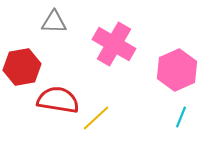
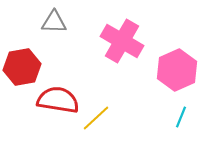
pink cross: moved 8 px right, 3 px up
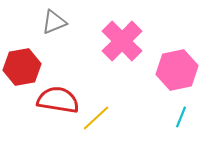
gray triangle: rotated 24 degrees counterclockwise
pink cross: rotated 15 degrees clockwise
pink hexagon: rotated 12 degrees clockwise
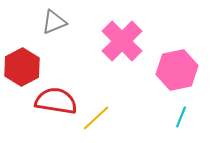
red hexagon: rotated 18 degrees counterclockwise
red semicircle: moved 2 px left, 1 px down
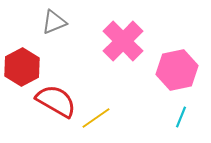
pink cross: moved 1 px right
red semicircle: rotated 21 degrees clockwise
yellow line: rotated 8 degrees clockwise
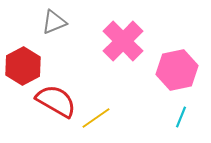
red hexagon: moved 1 px right, 1 px up
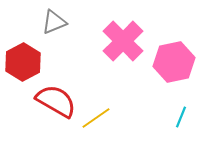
red hexagon: moved 4 px up
pink hexagon: moved 3 px left, 8 px up
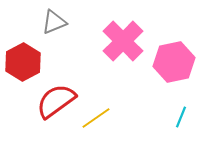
red semicircle: rotated 66 degrees counterclockwise
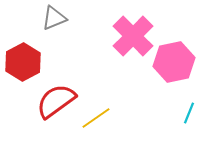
gray triangle: moved 4 px up
pink cross: moved 10 px right, 5 px up
cyan line: moved 8 px right, 4 px up
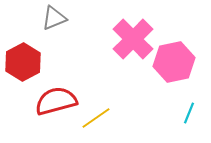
pink cross: moved 3 px down
red semicircle: rotated 21 degrees clockwise
